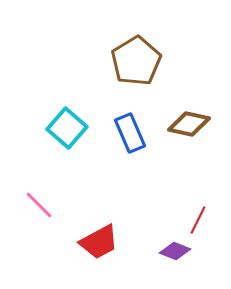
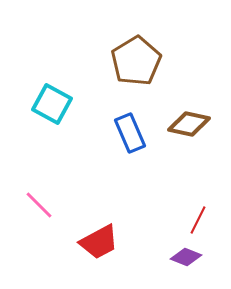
cyan square: moved 15 px left, 24 px up; rotated 12 degrees counterclockwise
purple diamond: moved 11 px right, 6 px down
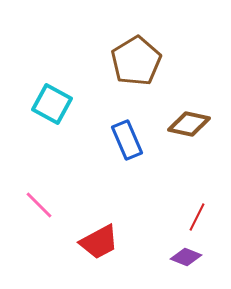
blue rectangle: moved 3 px left, 7 px down
red line: moved 1 px left, 3 px up
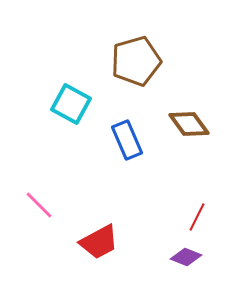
brown pentagon: rotated 15 degrees clockwise
cyan square: moved 19 px right
brown diamond: rotated 42 degrees clockwise
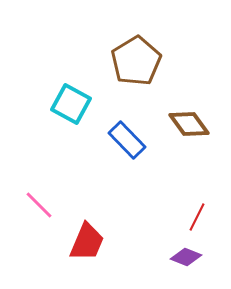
brown pentagon: rotated 15 degrees counterclockwise
blue rectangle: rotated 21 degrees counterclockwise
red trapezoid: moved 12 px left; rotated 39 degrees counterclockwise
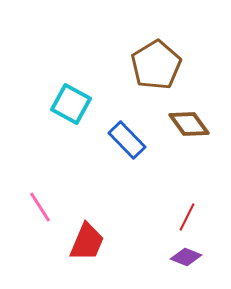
brown pentagon: moved 20 px right, 4 px down
pink line: moved 1 px right, 2 px down; rotated 12 degrees clockwise
red line: moved 10 px left
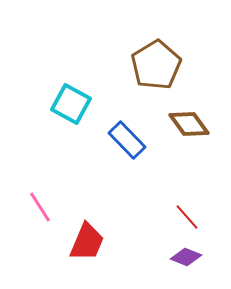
red line: rotated 68 degrees counterclockwise
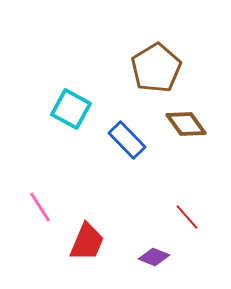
brown pentagon: moved 3 px down
cyan square: moved 5 px down
brown diamond: moved 3 px left
purple diamond: moved 32 px left
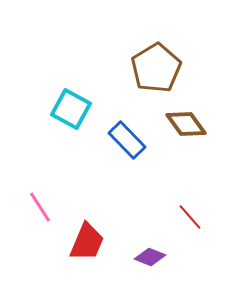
red line: moved 3 px right
purple diamond: moved 4 px left
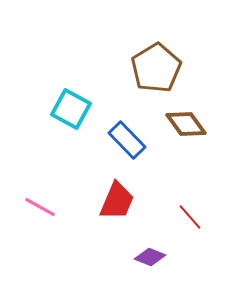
pink line: rotated 28 degrees counterclockwise
red trapezoid: moved 30 px right, 41 px up
